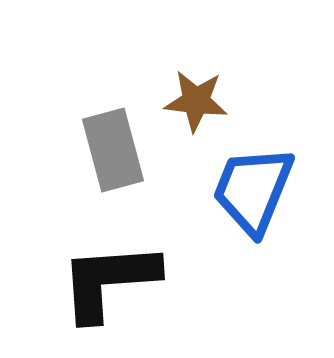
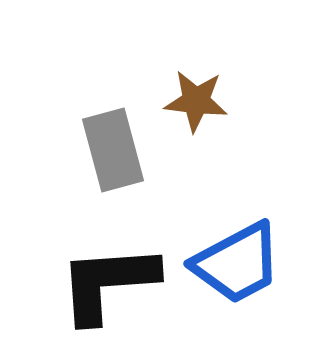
blue trapezoid: moved 16 px left, 73 px down; rotated 140 degrees counterclockwise
black L-shape: moved 1 px left, 2 px down
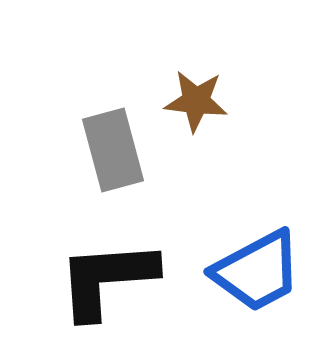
blue trapezoid: moved 20 px right, 8 px down
black L-shape: moved 1 px left, 4 px up
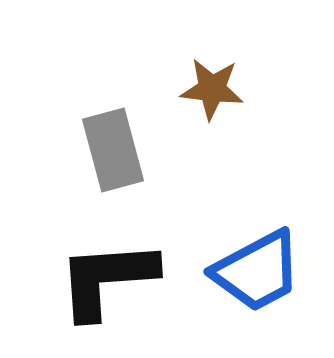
brown star: moved 16 px right, 12 px up
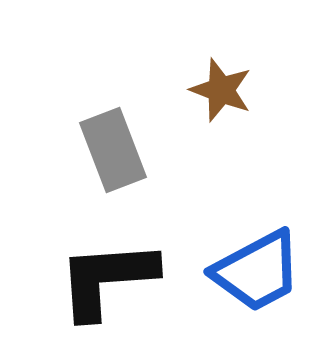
brown star: moved 9 px right, 1 px down; rotated 14 degrees clockwise
gray rectangle: rotated 6 degrees counterclockwise
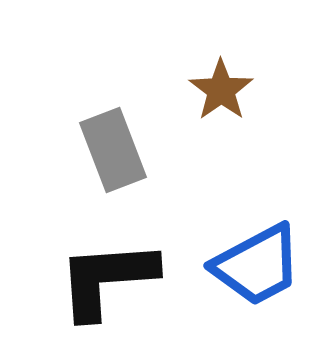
brown star: rotated 16 degrees clockwise
blue trapezoid: moved 6 px up
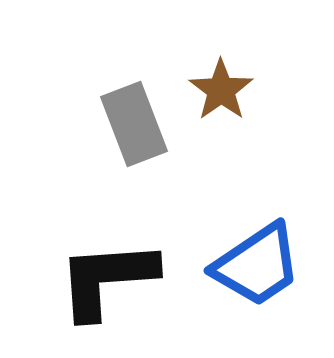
gray rectangle: moved 21 px right, 26 px up
blue trapezoid: rotated 6 degrees counterclockwise
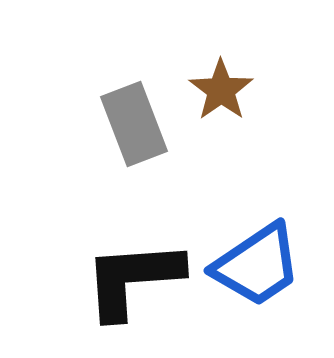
black L-shape: moved 26 px right
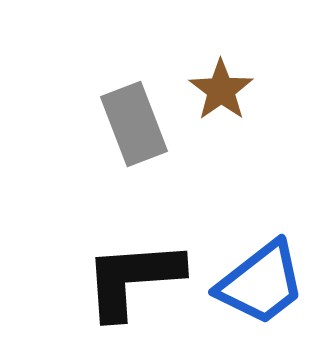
blue trapezoid: moved 4 px right, 18 px down; rotated 4 degrees counterclockwise
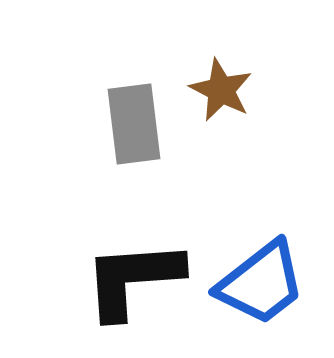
brown star: rotated 10 degrees counterclockwise
gray rectangle: rotated 14 degrees clockwise
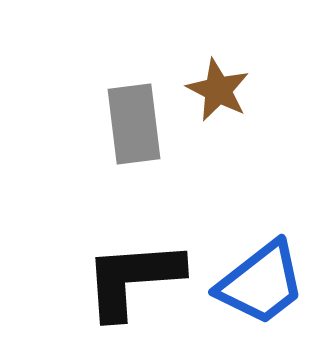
brown star: moved 3 px left
